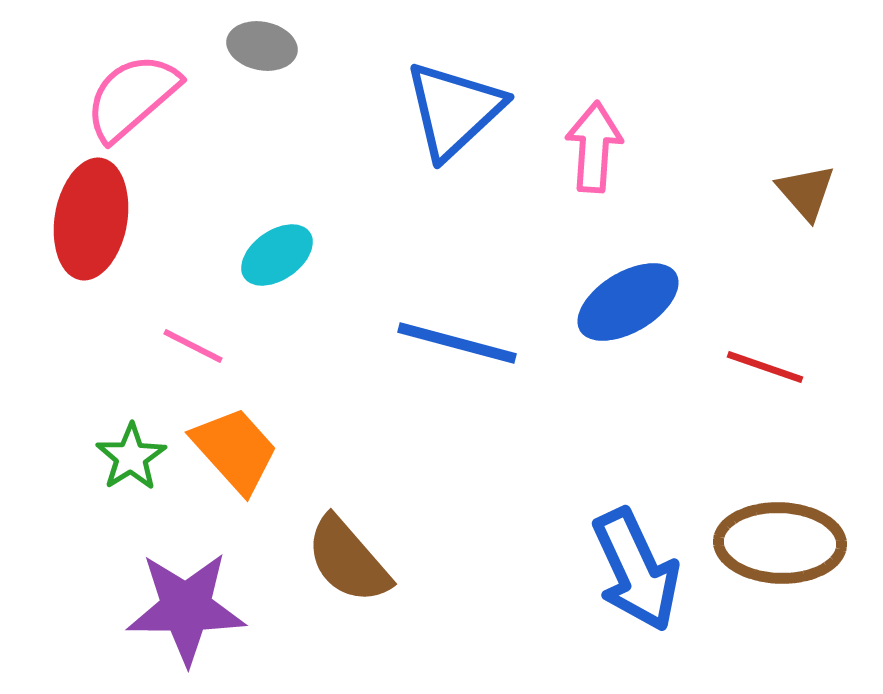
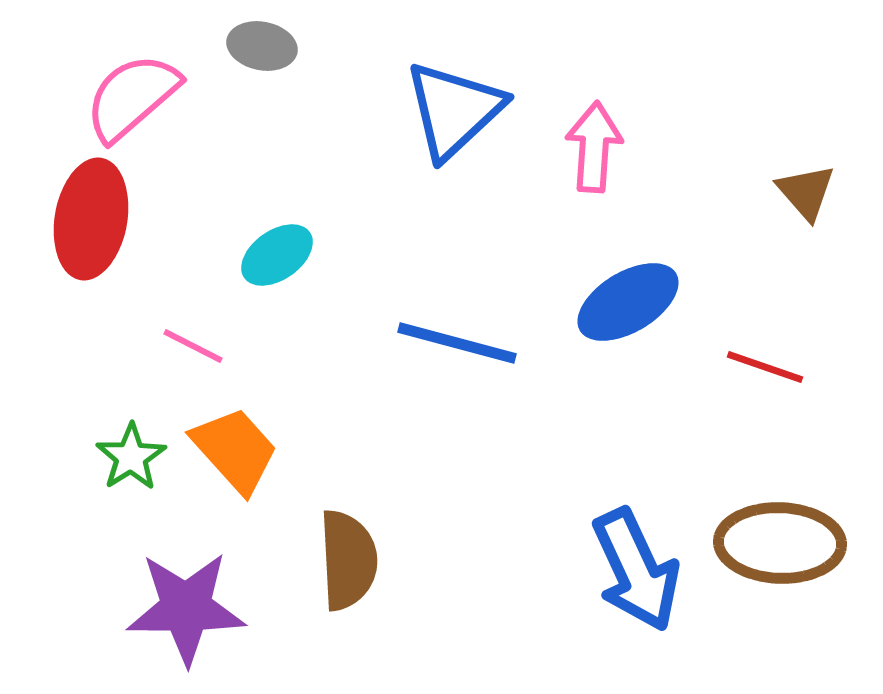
brown semicircle: rotated 142 degrees counterclockwise
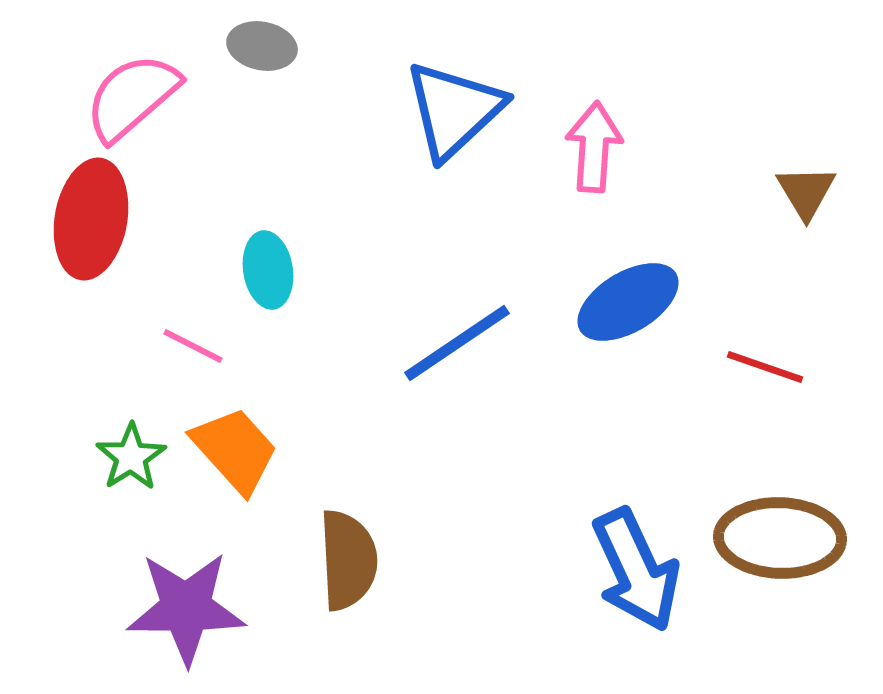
brown triangle: rotated 10 degrees clockwise
cyan ellipse: moved 9 px left, 15 px down; rotated 64 degrees counterclockwise
blue line: rotated 49 degrees counterclockwise
brown ellipse: moved 5 px up
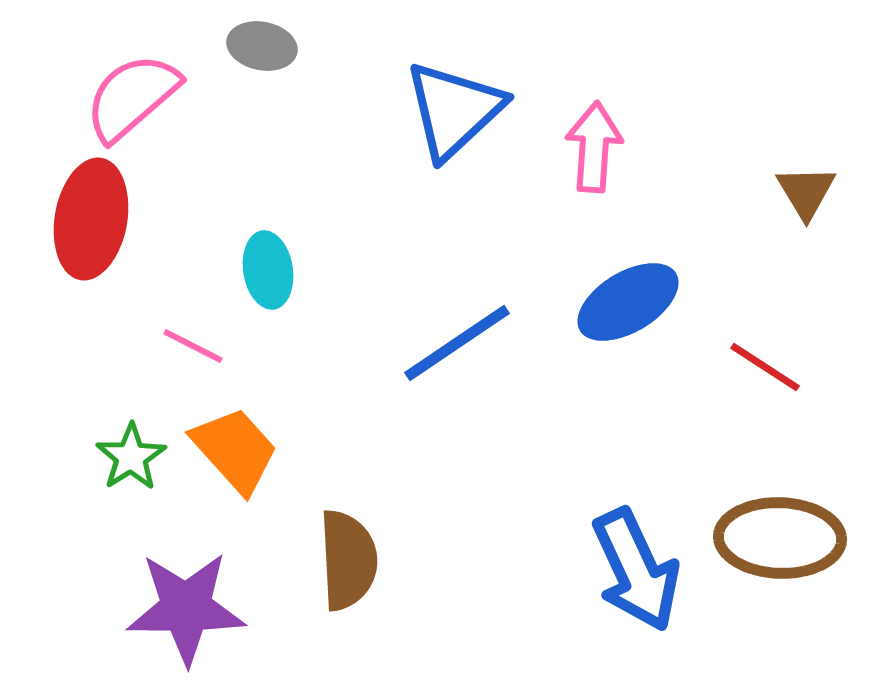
red line: rotated 14 degrees clockwise
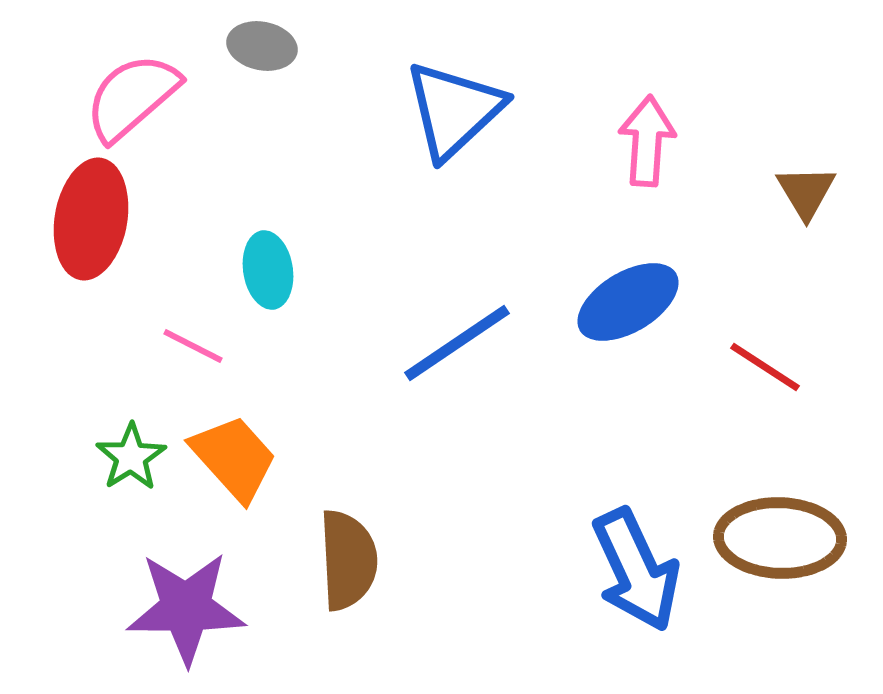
pink arrow: moved 53 px right, 6 px up
orange trapezoid: moved 1 px left, 8 px down
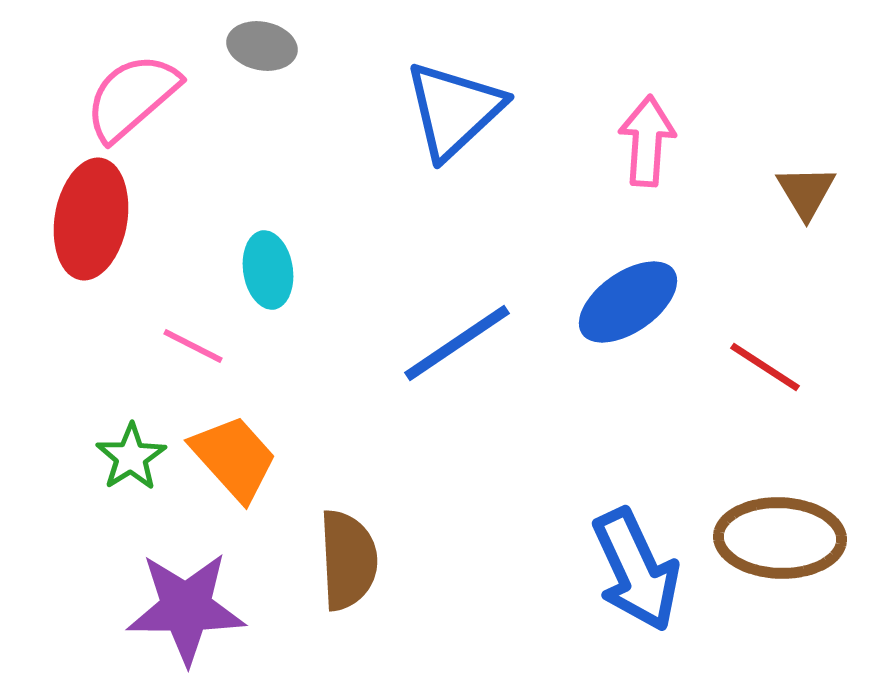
blue ellipse: rotated 4 degrees counterclockwise
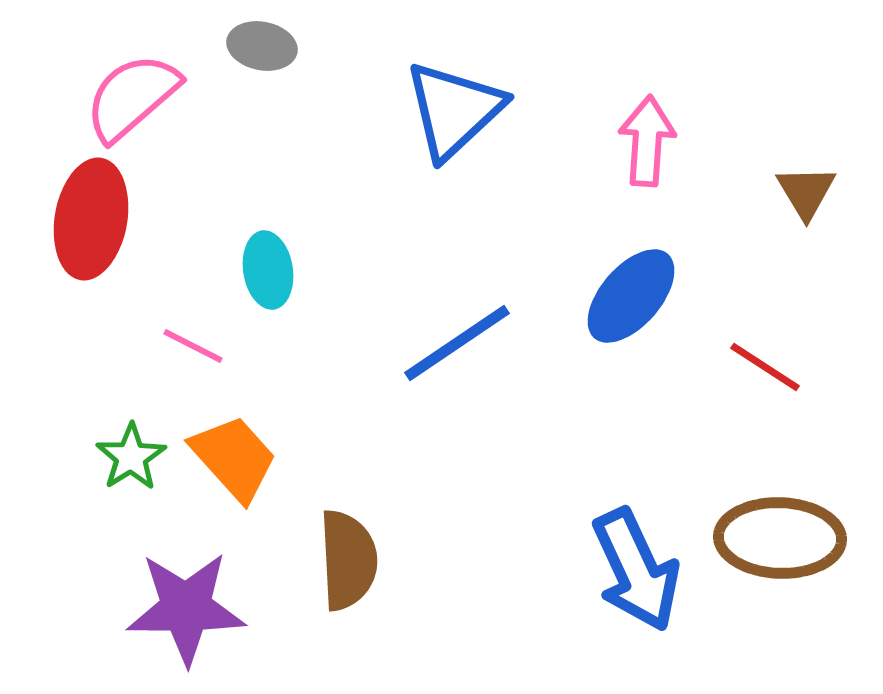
blue ellipse: moved 3 px right, 6 px up; rotated 14 degrees counterclockwise
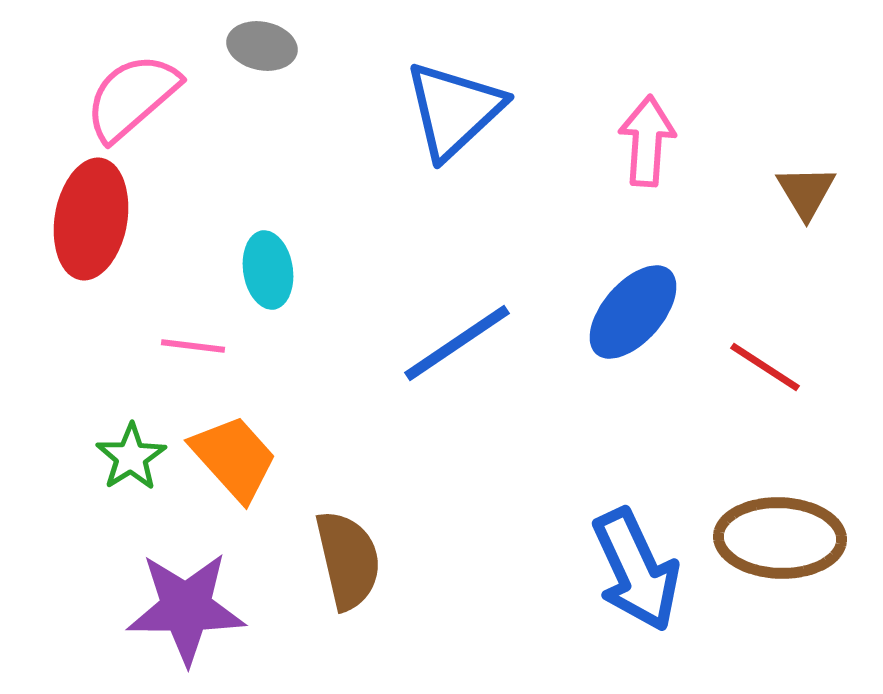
blue ellipse: moved 2 px right, 16 px down
pink line: rotated 20 degrees counterclockwise
brown semicircle: rotated 10 degrees counterclockwise
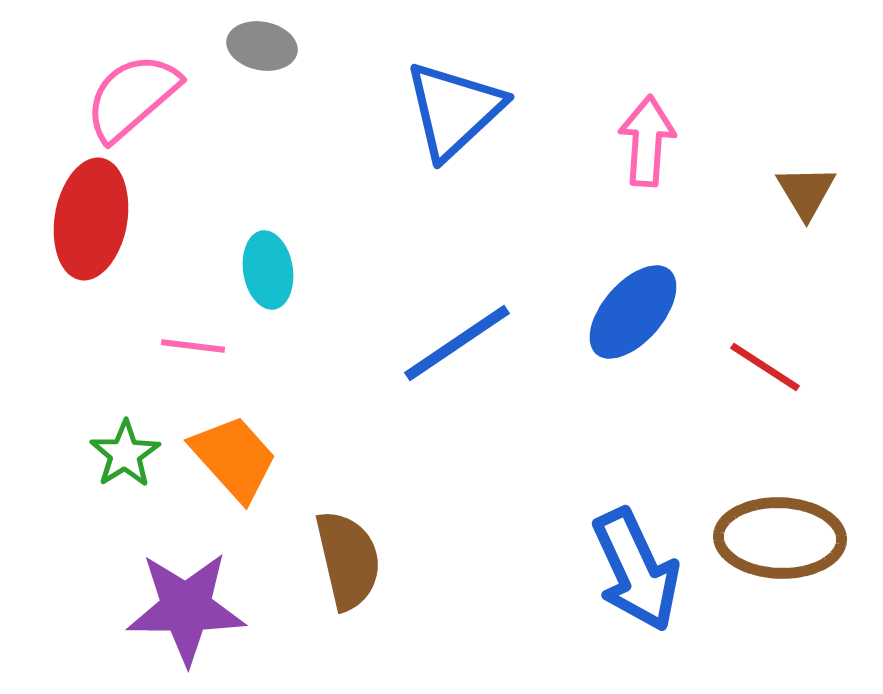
green star: moved 6 px left, 3 px up
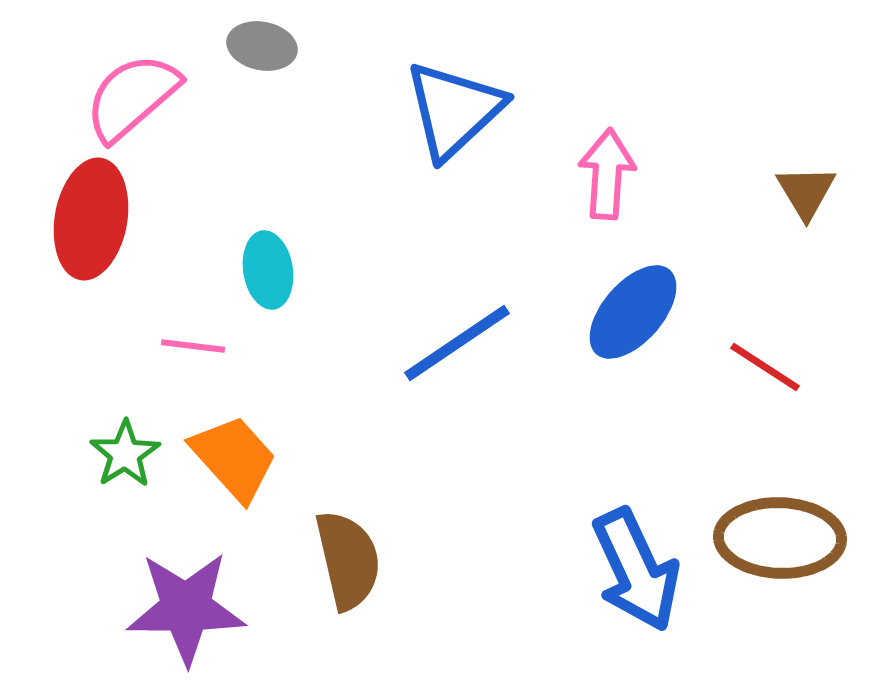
pink arrow: moved 40 px left, 33 px down
